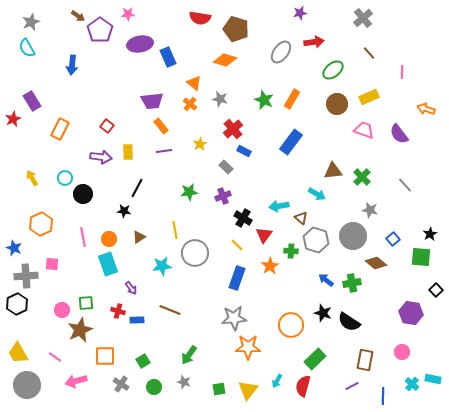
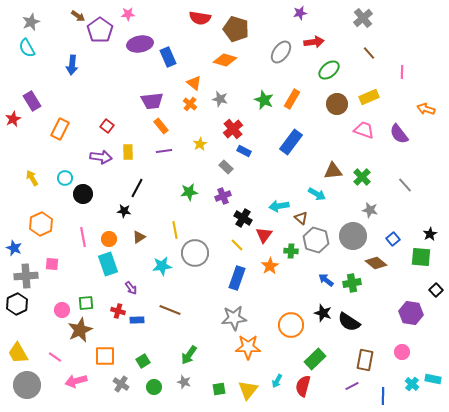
green ellipse at (333, 70): moved 4 px left
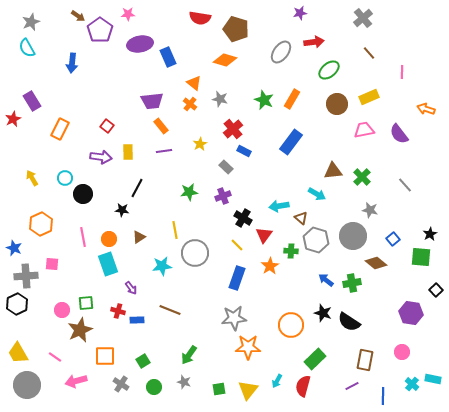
blue arrow at (72, 65): moved 2 px up
pink trapezoid at (364, 130): rotated 30 degrees counterclockwise
black star at (124, 211): moved 2 px left, 1 px up
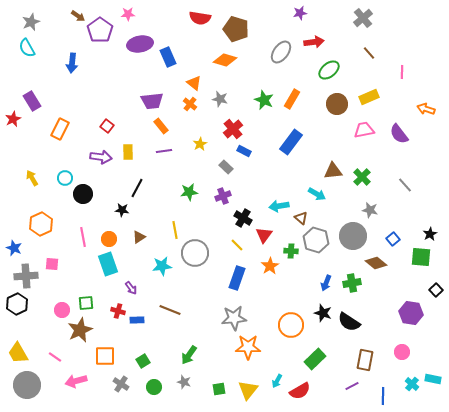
blue arrow at (326, 280): moved 3 px down; rotated 105 degrees counterclockwise
red semicircle at (303, 386): moved 3 px left, 5 px down; rotated 135 degrees counterclockwise
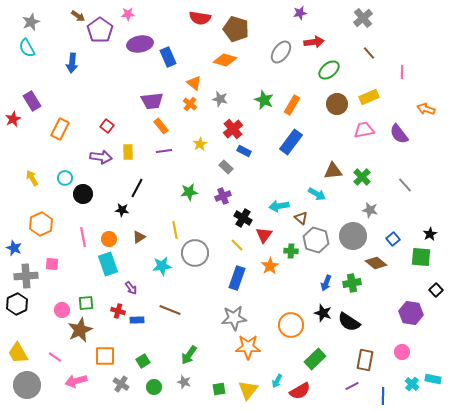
orange rectangle at (292, 99): moved 6 px down
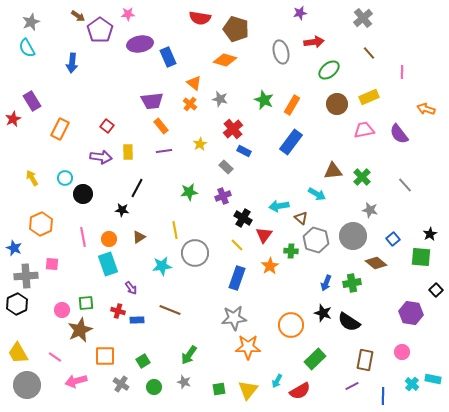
gray ellipse at (281, 52): rotated 50 degrees counterclockwise
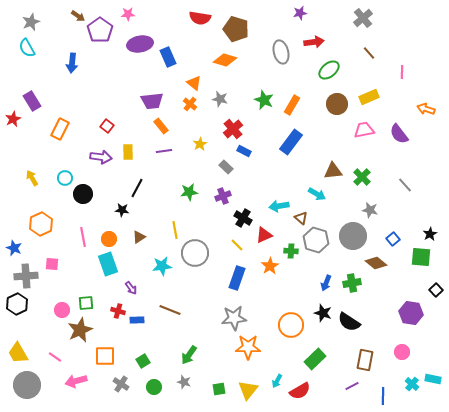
red triangle at (264, 235): rotated 30 degrees clockwise
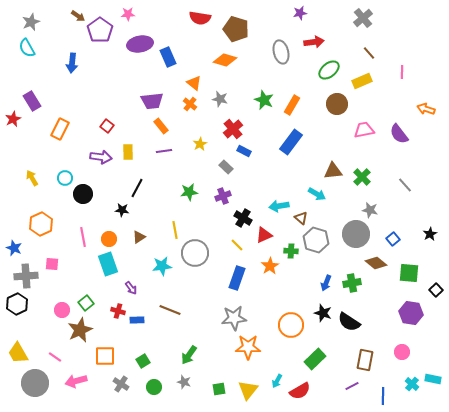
yellow rectangle at (369, 97): moved 7 px left, 16 px up
gray circle at (353, 236): moved 3 px right, 2 px up
green square at (421, 257): moved 12 px left, 16 px down
green square at (86, 303): rotated 35 degrees counterclockwise
gray circle at (27, 385): moved 8 px right, 2 px up
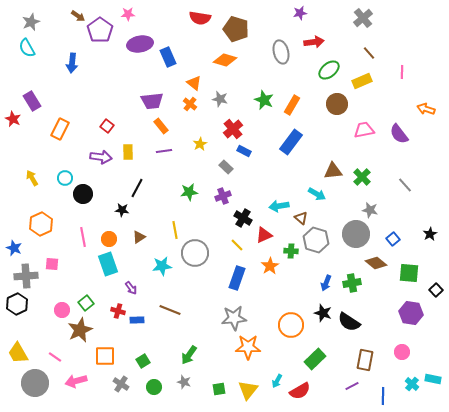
red star at (13, 119): rotated 21 degrees counterclockwise
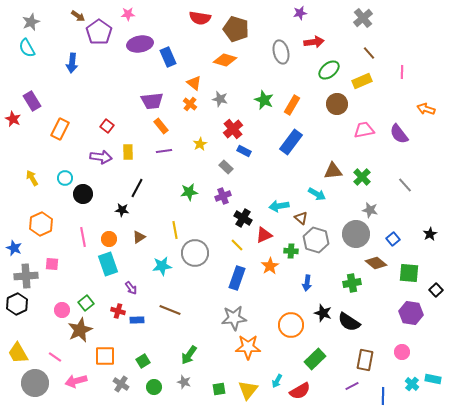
purple pentagon at (100, 30): moved 1 px left, 2 px down
blue arrow at (326, 283): moved 19 px left; rotated 14 degrees counterclockwise
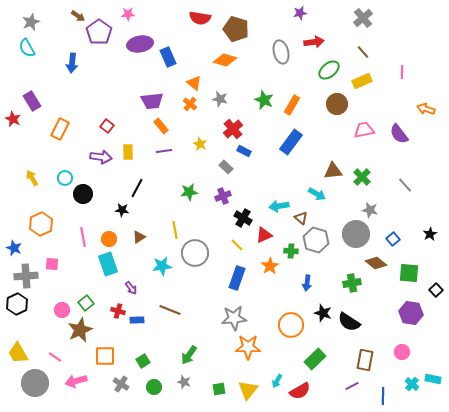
brown line at (369, 53): moved 6 px left, 1 px up
yellow star at (200, 144): rotated 16 degrees counterclockwise
